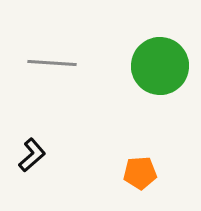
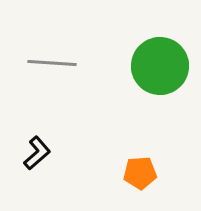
black L-shape: moved 5 px right, 2 px up
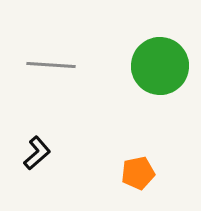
gray line: moved 1 px left, 2 px down
orange pentagon: moved 2 px left; rotated 8 degrees counterclockwise
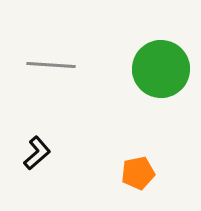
green circle: moved 1 px right, 3 px down
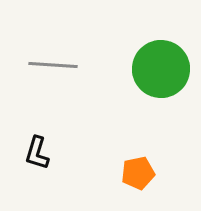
gray line: moved 2 px right
black L-shape: rotated 148 degrees clockwise
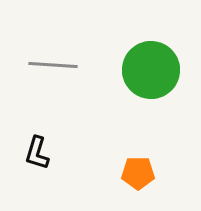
green circle: moved 10 px left, 1 px down
orange pentagon: rotated 12 degrees clockwise
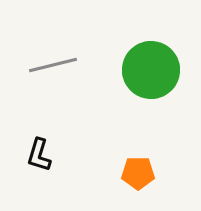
gray line: rotated 18 degrees counterclockwise
black L-shape: moved 2 px right, 2 px down
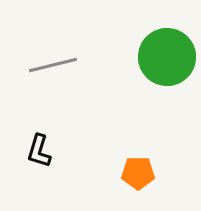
green circle: moved 16 px right, 13 px up
black L-shape: moved 4 px up
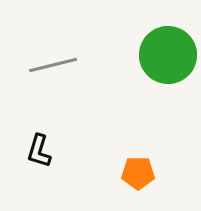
green circle: moved 1 px right, 2 px up
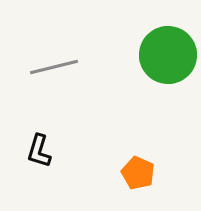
gray line: moved 1 px right, 2 px down
orange pentagon: rotated 24 degrees clockwise
